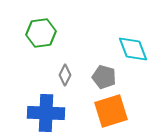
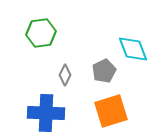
gray pentagon: moved 6 px up; rotated 30 degrees clockwise
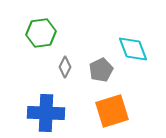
gray pentagon: moved 3 px left, 1 px up
gray diamond: moved 8 px up
orange square: moved 1 px right
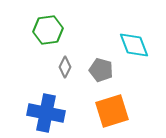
green hexagon: moved 7 px right, 3 px up
cyan diamond: moved 1 px right, 4 px up
gray pentagon: rotated 30 degrees counterclockwise
blue cross: rotated 9 degrees clockwise
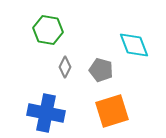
green hexagon: rotated 16 degrees clockwise
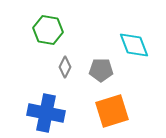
gray pentagon: rotated 15 degrees counterclockwise
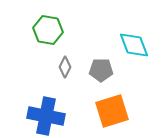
blue cross: moved 3 px down
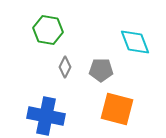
cyan diamond: moved 1 px right, 3 px up
orange square: moved 5 px right, 2 px up; rotated 32 degrees clockwise
